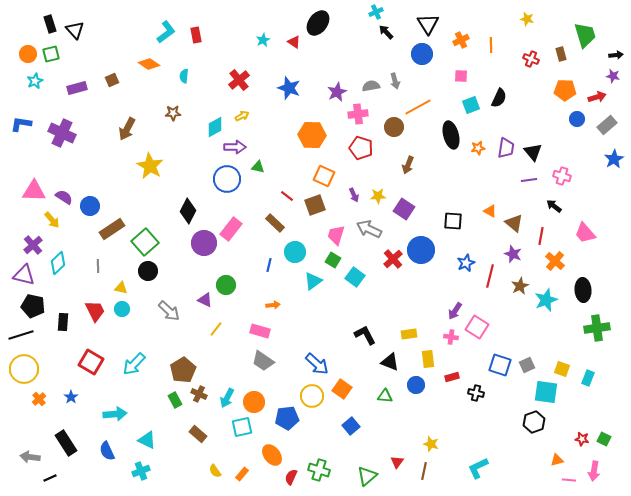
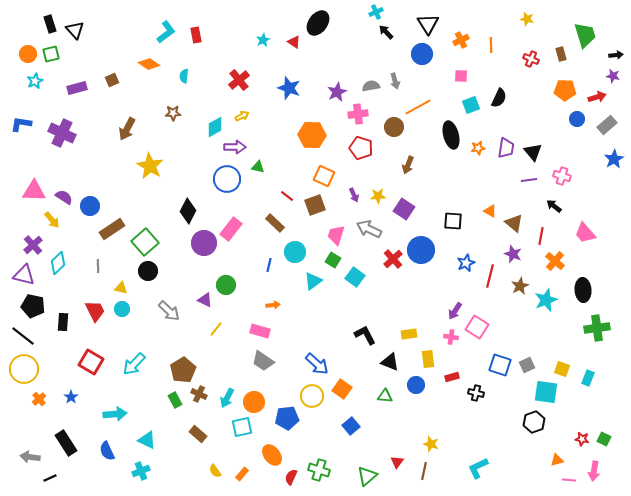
black line at (21, 335): moved 2 px right, 1 px down; rotated 55 degrees clockwise
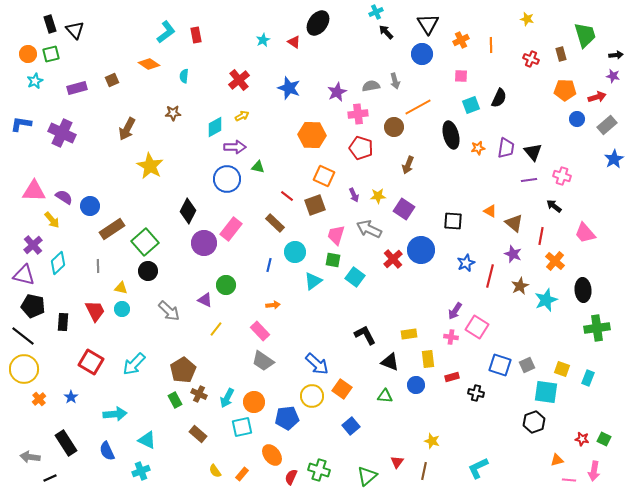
green square at (333, 260): rotated 21 degrees counterclockwise
pink rectangle at (260, 331): rotated 30 degrees clockwise
yellow star at (431, 444): moved 1 px right, 3 px up
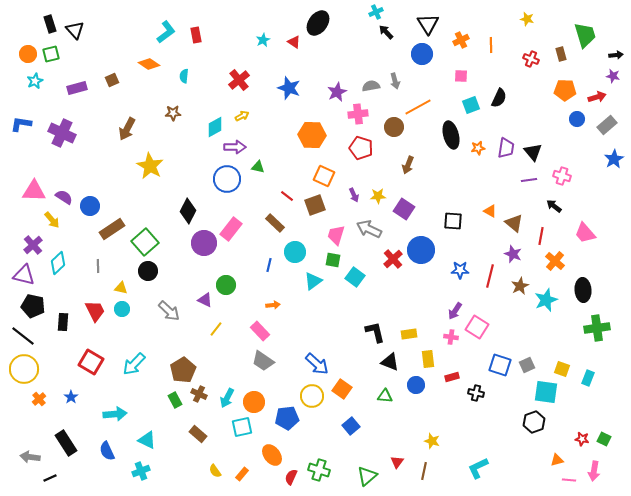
blue star at (466, 263): moved 6 px left, 7 px down; rotated 24 degrees clockwise
black L-shape at (365, 335): moved 10 px right, 3 px up; rotated 15 degrees clockwise
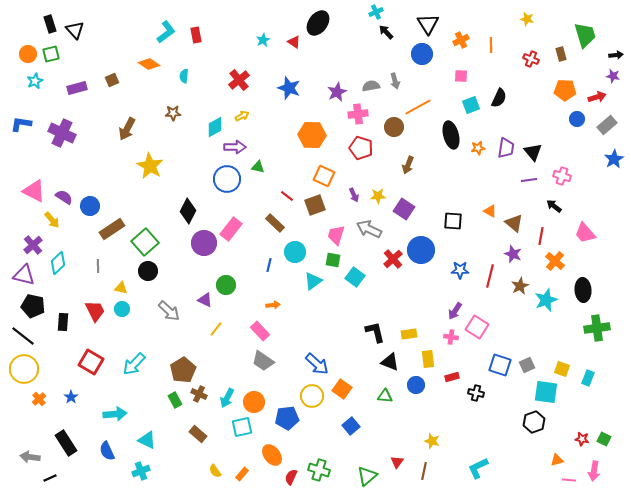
pink triangle at (34, 191): rotated 25 degrees clockwise
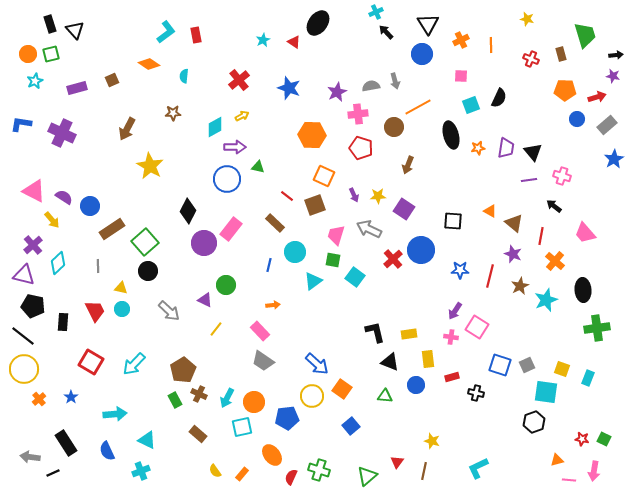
black line at (50, 478): moved 3 px right, 5 px up
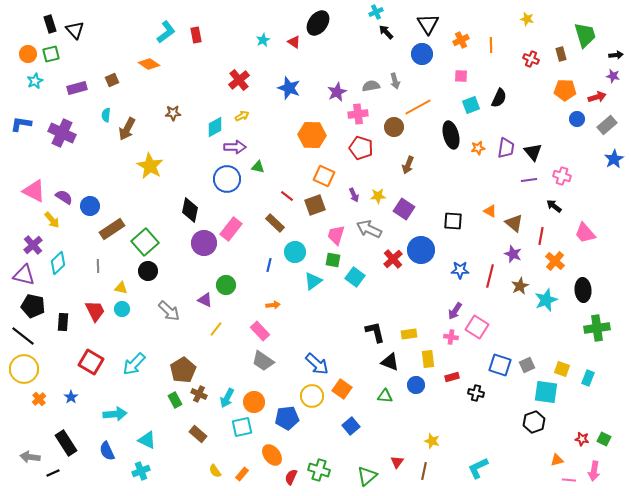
cyan semicircle at (184, 76): moved 78 px left, 39 px down
black diamond at (188, 211): moved 2 px right, 1 px up; rotated 15 degrees counterclockwise
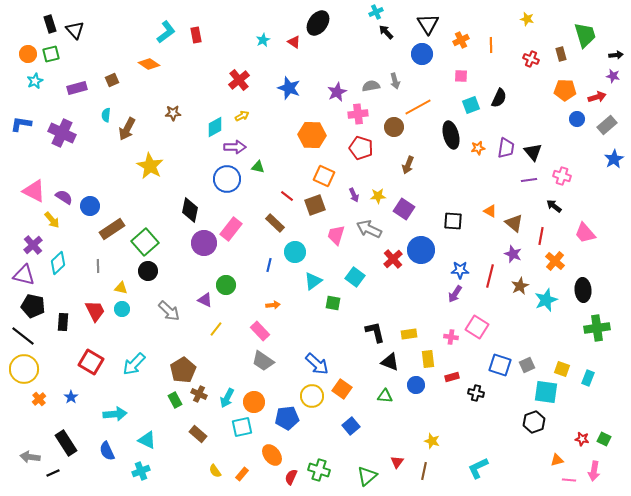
green square at (333, 260): moved 43 px down
purple arrow at (455, 311): moved 17 px up
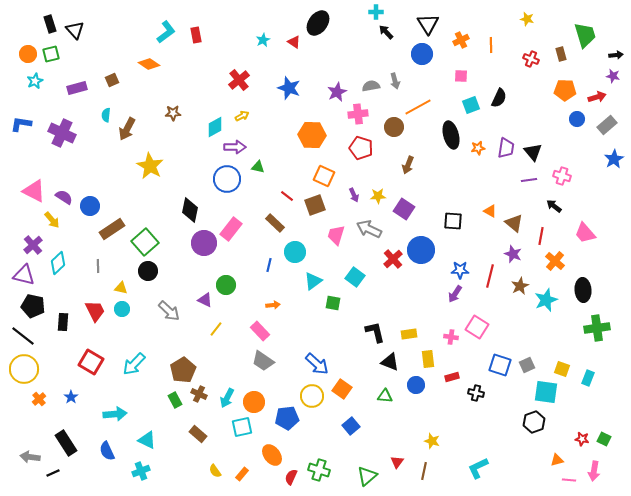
cyan cross at (376, 12): rotated 24 degrees clockwise
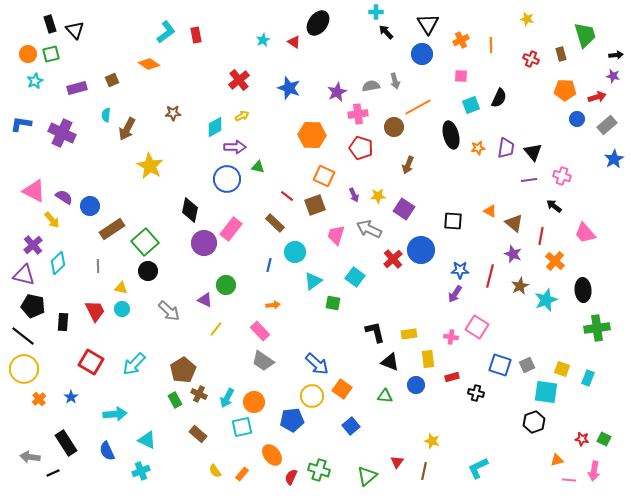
blue pentagon at (287, 418): moved 5 px right, 2 px down
